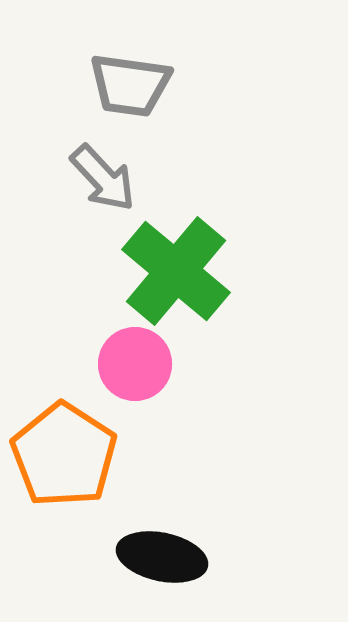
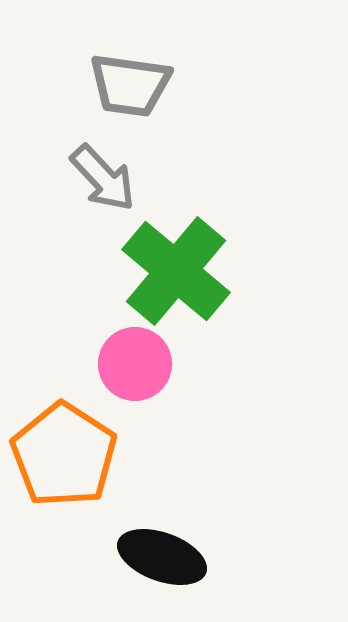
black ellipse: rotated 8 degrees clockwise
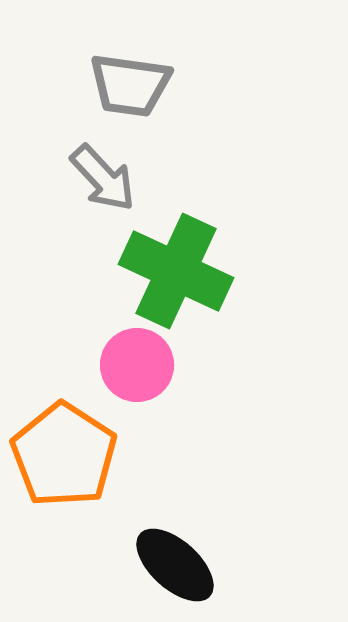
green cross: rotated 15 degrees counterclockwise
pink circle: moved 2 px right, 1 px down
black ellipse: moved 13 px right, 8 px down; rotated 22 degrees clockwise
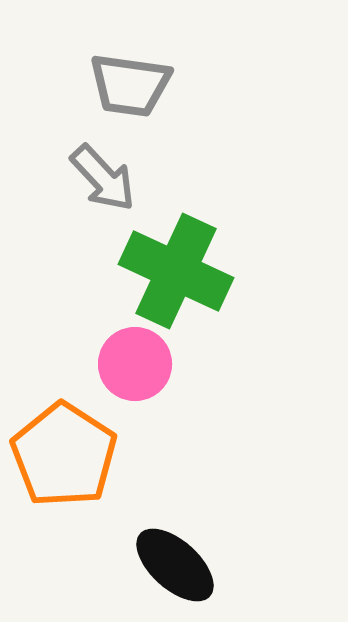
pink circle: moved 2 px left, 1 px up
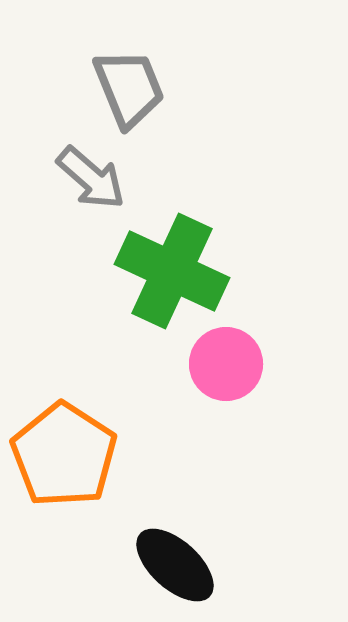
gray trapezoid: moved 1 px left, 3 px down; rotated 120 degrees counterclockwise
gray arrow: moved 12 px left; rotated 6 degrees counterclockwise
green cross: moved 4 px left
pink circle: moved 91 px right
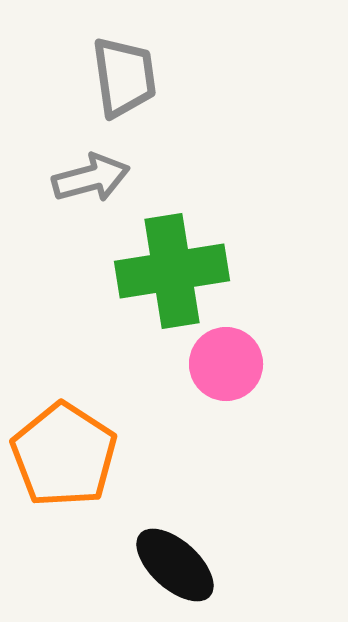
gray trapezoid: moved 5 px left, 11 px up; rotated 14 degrees clockwise
gray arrow: rotated 56 degrees counterclockwise
green cross: rotated 34 degrees counterclockwise
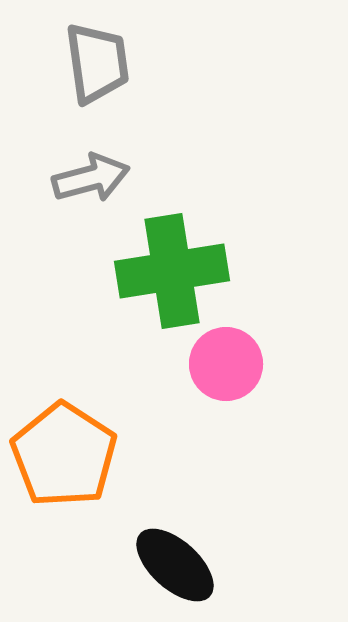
gray trapezoid: moved 27 px left, 14 px up
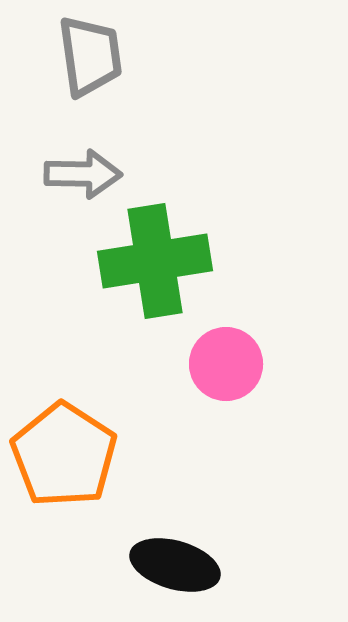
gray trapezoid: moved 7 px left, 7 px up
gray arrow: moved 8 px left, 4 px up; rotated 16 degrees clockwise
green cross: moved 17 px left, 10 px up
black ellipse: rotated 26 degrees counterclockwise
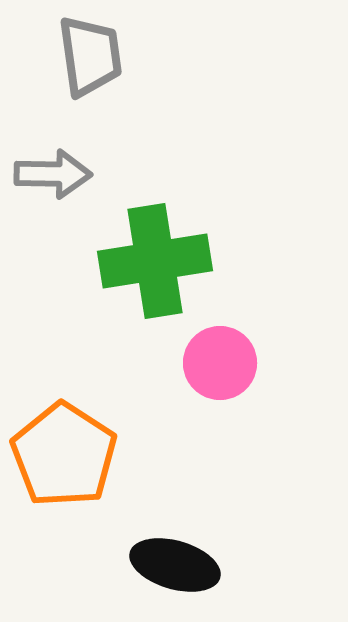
gray arrow: moved 30 px left
pink circle: moved 6 px left, 1 px up
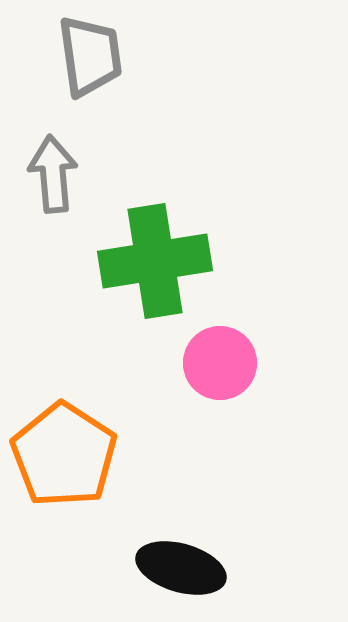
gray arrow: rotated 96 degrees counterclockwise
black ellipse: moved 6 px right, 3 px down
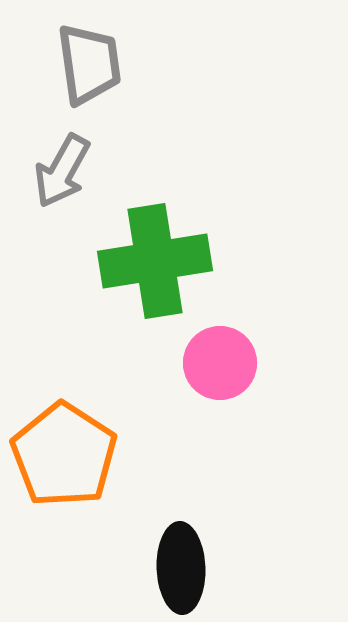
gray trapezoid: moved 1 px left, 8 px down
gray arrow: moved 9 px right, 3 px up; rotated 146 degrees counterclockwise
black ellipse: rotated 72 degrees clockwise
